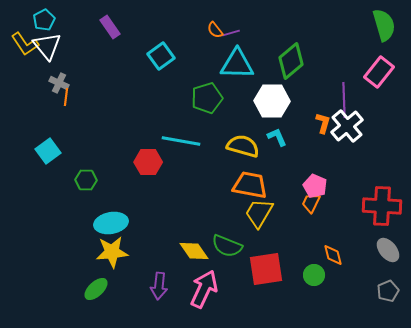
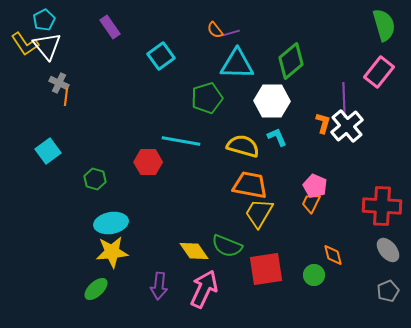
green hexagon at (86, 180): moved 9 px right, 1 px up; rotated 15 degrees clockwise
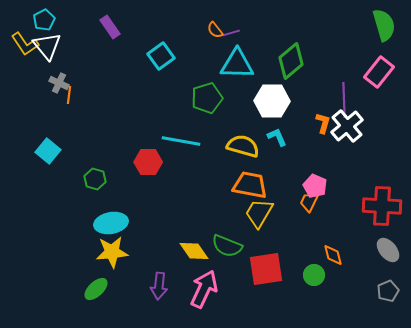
orange line at (66, 97): moved 3 px right, 2 px up
cyan square at (48, 151): rotated 15 degrees counterclockwise
orange trapezoid at (311, 203): moved 2 px left, 1 px up
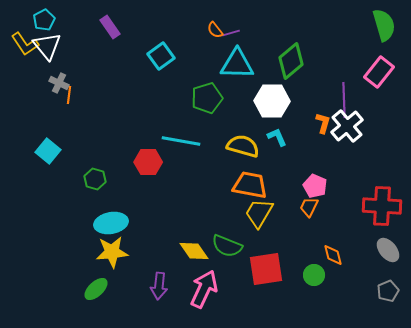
orange trapezoid at (309, 202): moved 5 px down
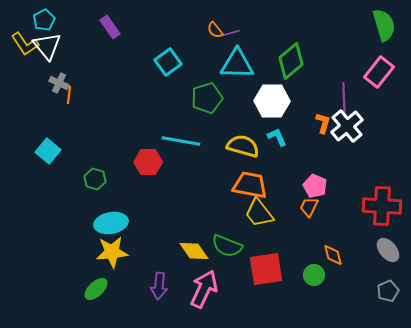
cyan square at (161, 56): moved 7 px right, 6 px down
yellow trapezoid at (259, 213): rotated 68 degrees counterclockwise
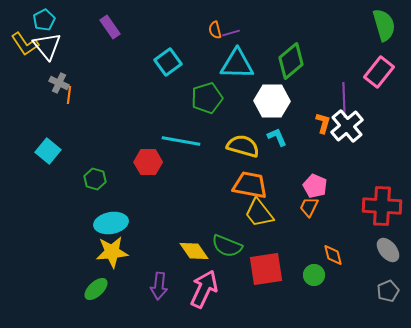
orange semicircle at (215, 30): rotated 24 degrees clockwise
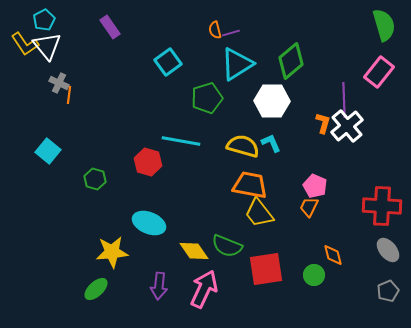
cyan triangle at (237, 64): rotated 33 degrees counterclockwise
cyan L-shape at (277, 137): moved 6 px left, 6 px down
red hexagon at (148, 162): rotated 16 degrees clockwise
cyan ellipse at (111, 223): moved 38 px right; rotated 32 degrees clockwise
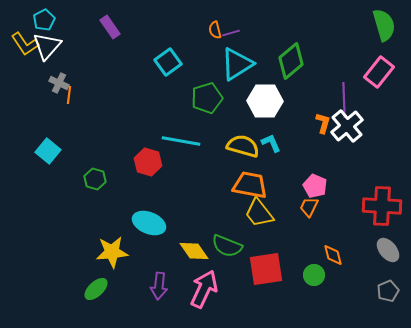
white triangle at (47, 46): rotated 20 degrees clockwise
white hexagon at (272, 101): moved 7 px left
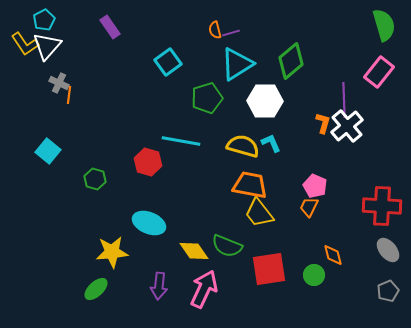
red square at (266, 269): moved 3 px right
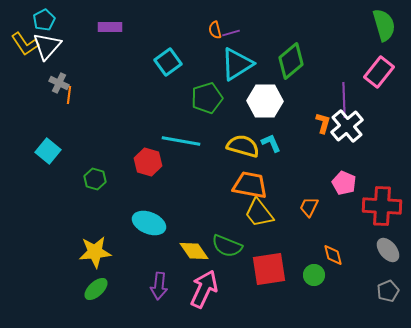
purple rectangle at (110, 27): rotated 55 degrees counterclockwise
pink pentagon at (315, 186): moved 29 px right, 3 px up
yellow star at (112, 252): moved 17 px left
